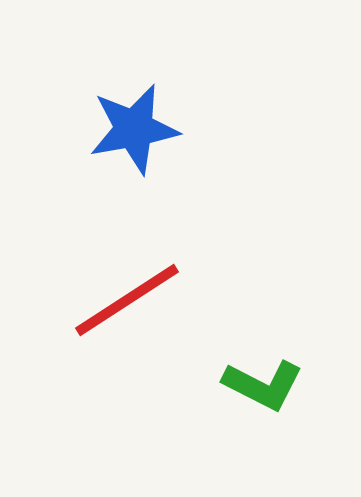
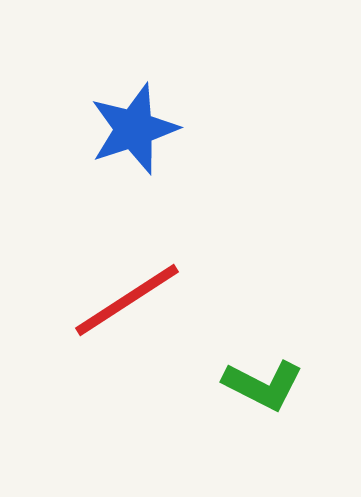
blue star: rotated 8 degrees counterclockwise
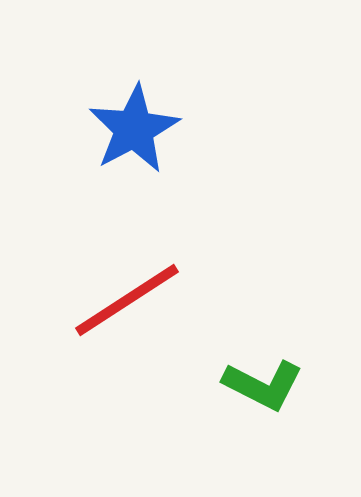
blue star: rotated 10 degrees counterclockwise
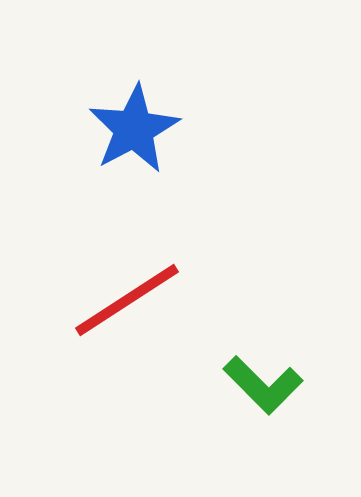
green L-shape: rotated 18 degrees clockwise
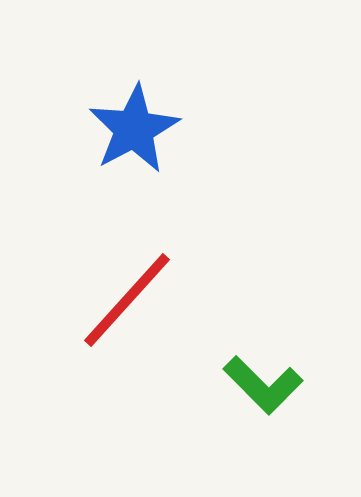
red line: rotated 15 degrees counterclockwise
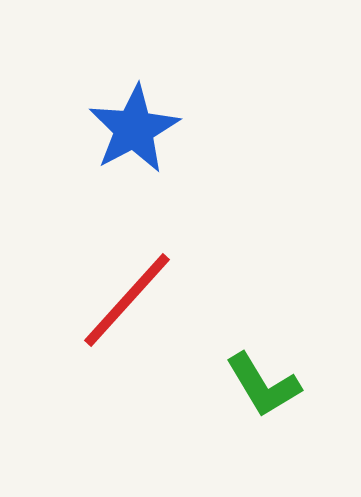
green L-shape: rotated 14 degrees clockwise
